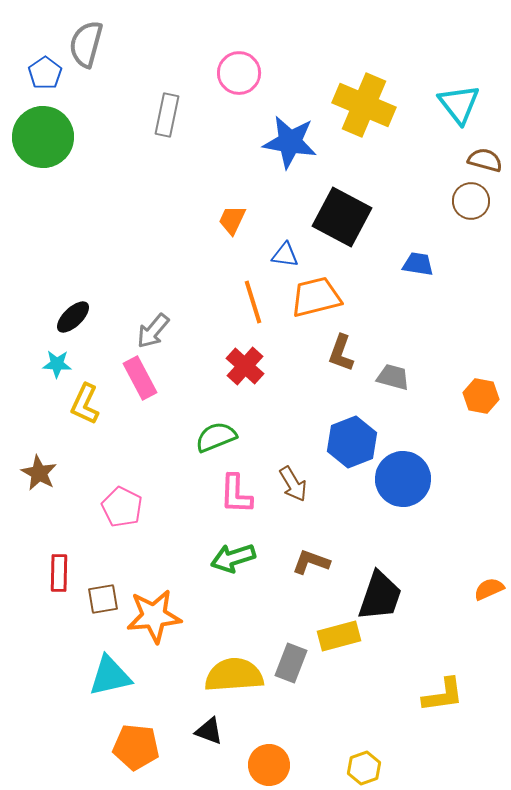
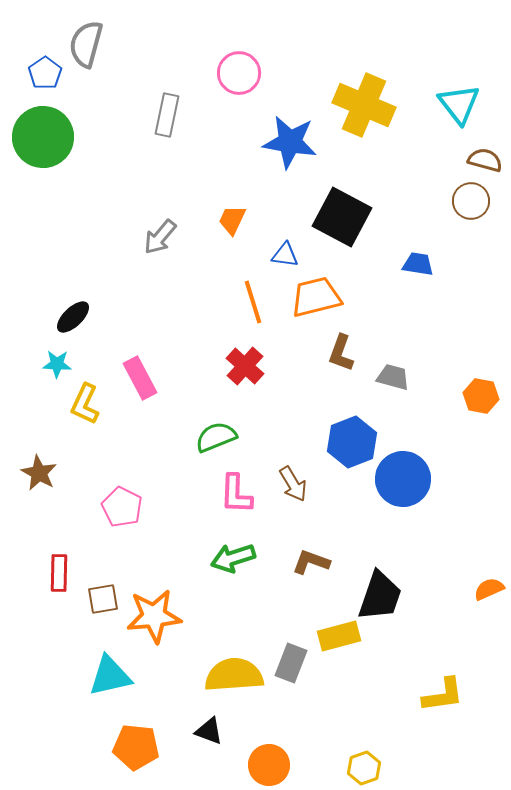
gray arrow at (153, 331): moved 7 px right, 94 px up
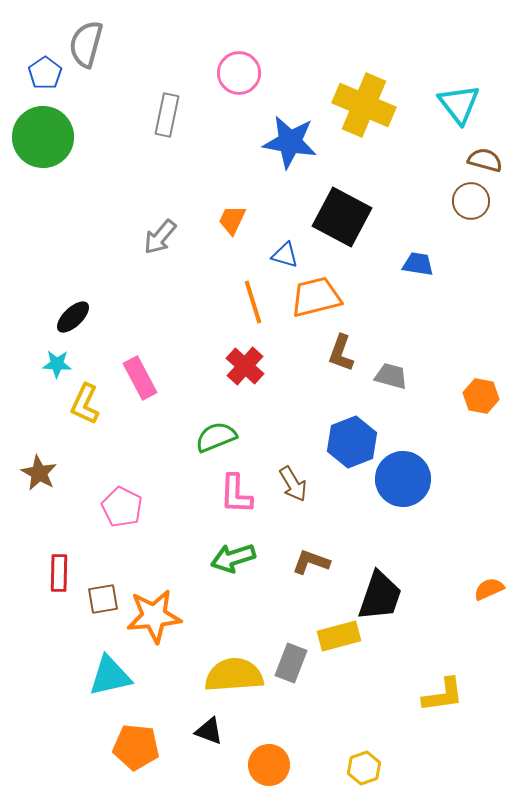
blue triangle at (285, 255): rotated 8 degrees clockwise
gray trapezoid at (393, 377): moved 2 px left, 1 px up
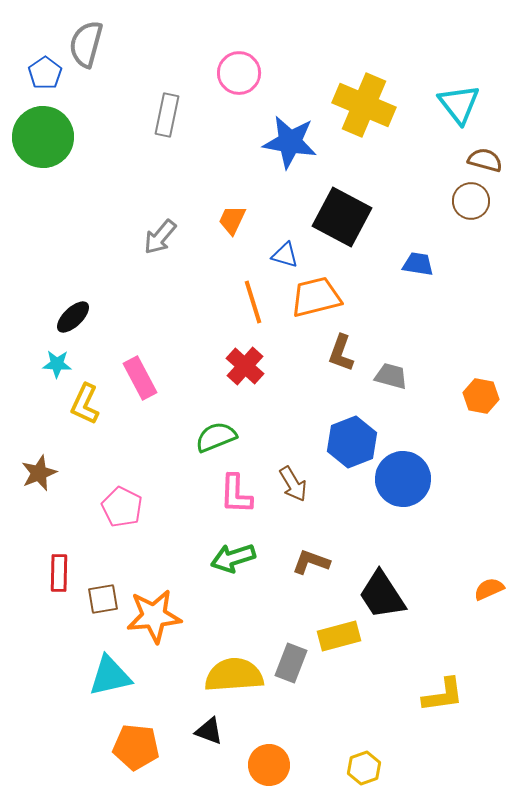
brown star at (39, 473): rotated 21 degrees clockwise
black trapezoid at (380, 596): moved 2 px right, 1 px up; rotated 128 degrees clockwise
